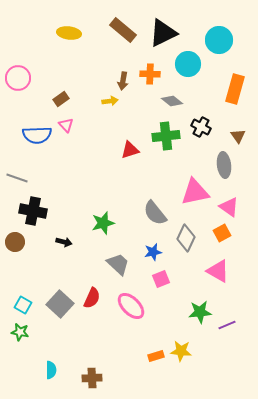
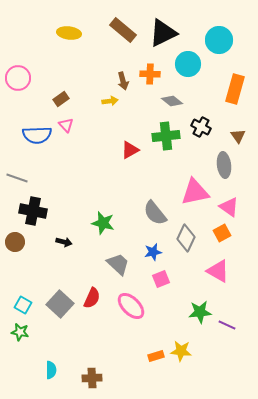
brown arrow at (123, 81): rotated 24 degrees counterclockwise
red triangle at (130, 150): rotated 12 degrees counterclockwise
green star at (103, 223): rotated 30 degrees clockwise
purple line at (227, 325): rotated 48 degrees clockwise
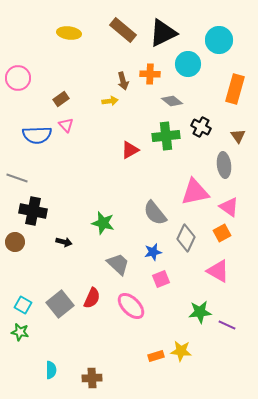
gray square at (60, 304): rotated 8 degrees clockwise
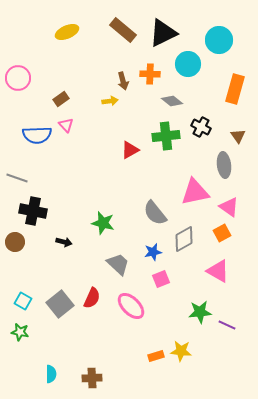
yellow ellipse at (69, 33): moved 2 px left, 1 px up; rotated 30 degrees counterclockwise
gray diamond at (186, 238): moved 2 px left, 1 px down; rotated 36 degrees clockwise
cyan square at (23, 305): moved 4 px up
cyan semicircle at (51, 370): moved 4 px down
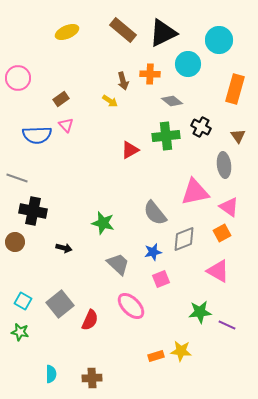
yellow arrow at (110, 101): rotated 42 degrees clockwise
gray diamond at (184, 239): rotated 8 degrees clockwise
black arrow at (64, 242): moved 6 px down
red semicircle at (92, 298): moved 2 px left, 22 px down
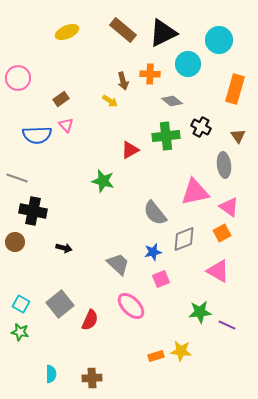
green star at (103, 223): moved 42 px up
cyan square at (23, 301): moved 2 px left, 3 px down
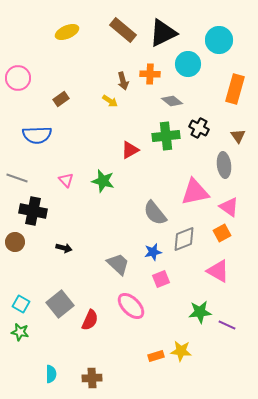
pink triangle at (66, 125): moved 55 px down
black cross at (201, 127): moved 2 px left, 1 px down
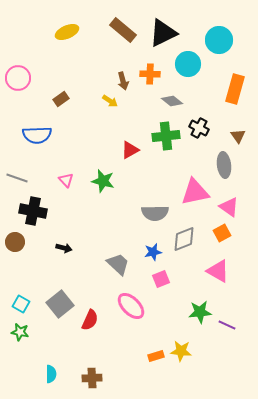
gray semicircle at (155, 213): rotated 52 degrees counterclockwise
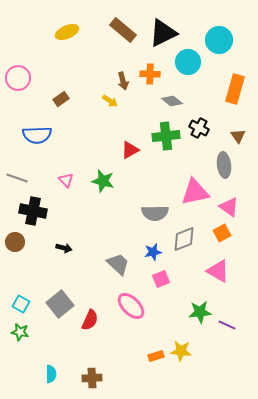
cyan circle at (188, 64): moved 2 px up
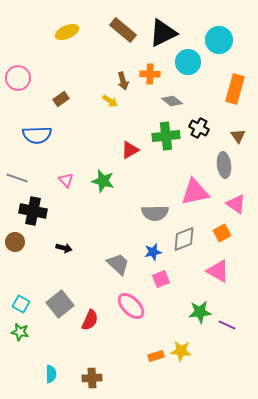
pink triangle at (229, 207): moved 7 px right, 3 px up
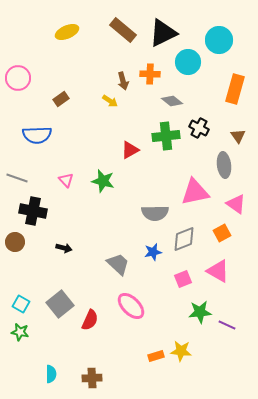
pink square at (161, 279): moved 22 px right
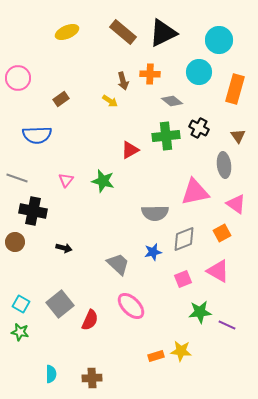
brown rectangle at (123, 30): moved 2 px down
cyan circle at (188, 62): moved 11 px right, 10 px down
pink triangle at (66, 180): rotated 21 degrees clockwise
